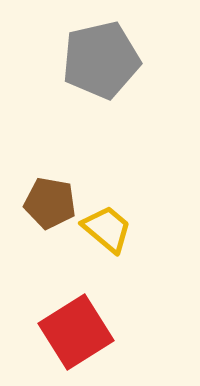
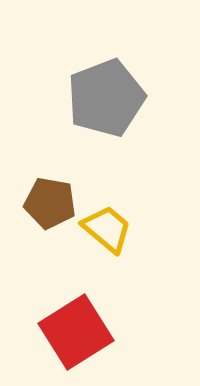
gray pentagon: moved 5 px right, 38 px down; rotated 8 degrees counterclockwise
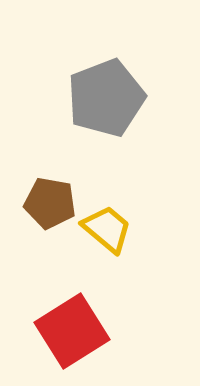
red square: moved 4 px left, 1 px up
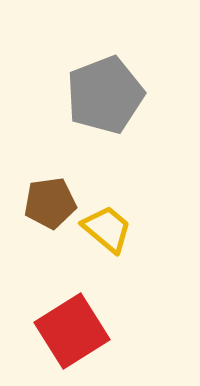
gray pentagon: moved 1 px left, 3 px up
brown pentagon: rotated 18 degrees counterclockwise
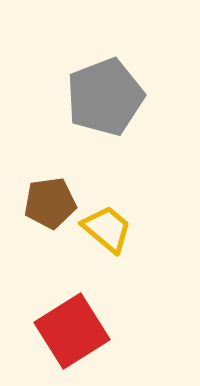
gray pentagon: moved 2 px down
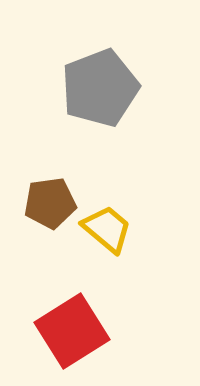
gray pentagon: moved 5 px left, 9 px up
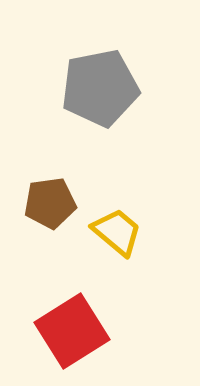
gray pentagon: rotated 10 degrees clockwise
yellow trapezoid: moved 10 px right, 3 px down
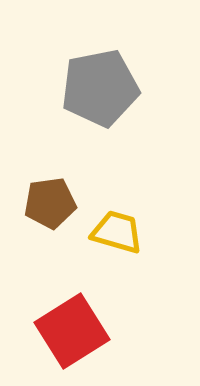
yellow trapezoid: rotated 24 degrees counterclockwise
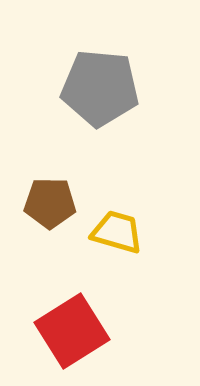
gray pentagon: rotated 16 degrees clockwise
brown pentagon: rotated 9 degrees clockwise
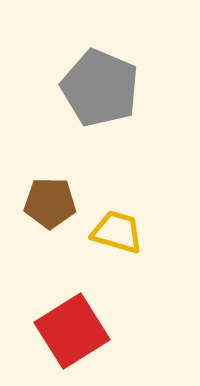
gray pentagon: rotated 18 degrees clockwise
